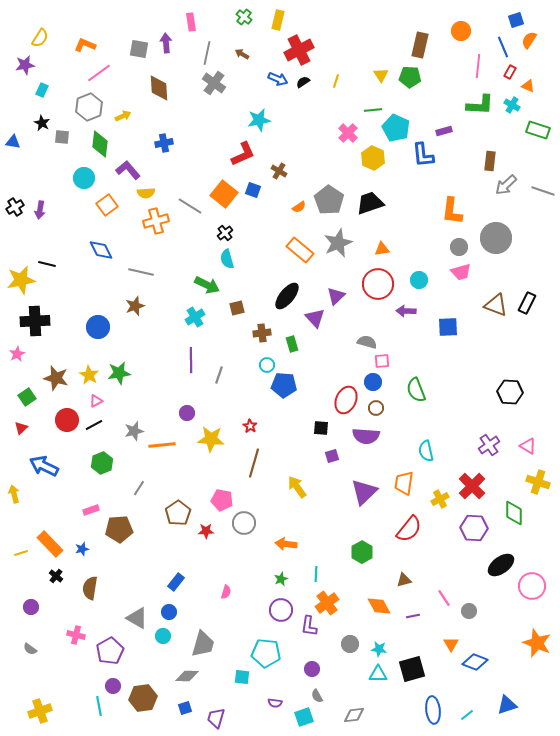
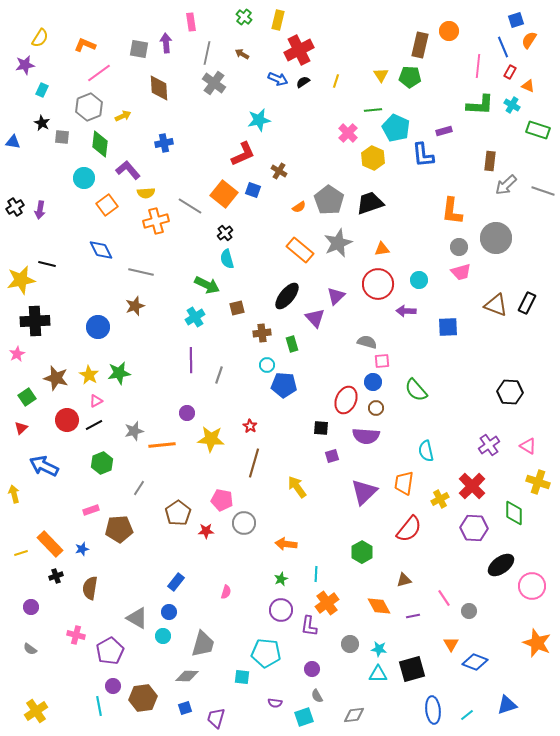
orange circle at (461, 31): moved 12 px left
green semicircle at (416, 390): rotated 20 degrees counterclockwise
black cross at (56, 576): rotated 32 degrees clockwise
yellow cross at (40, 711): moved 4 px left; rotated 15 degrees counterclockwise
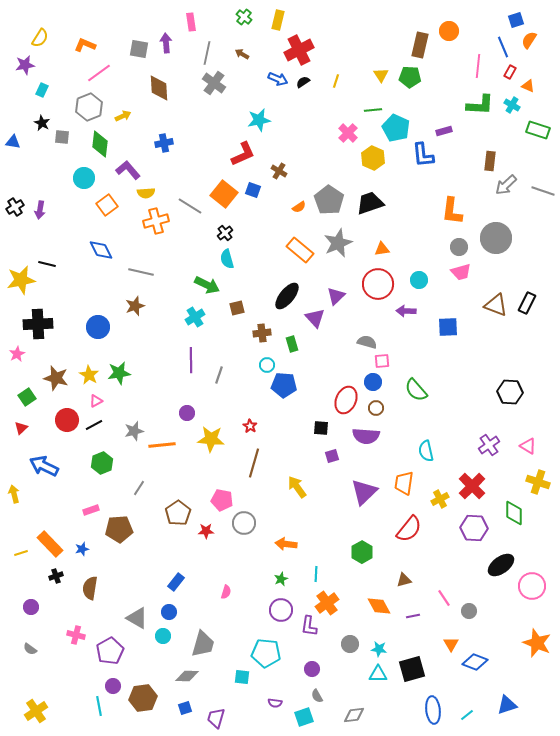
black cross at (35, 321): moved 3 px right, 3 px down
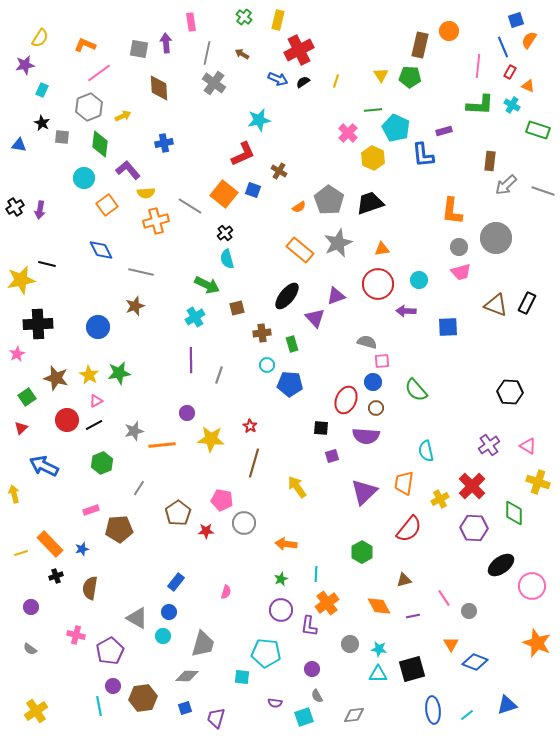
blue triangle at (13, 142): moved 6 px right, 3 px down
purple triangle at (336, 296): rotated 24 degrees clockwise
blue pentagon at (284, 385): moved 6 px right, 1 px up
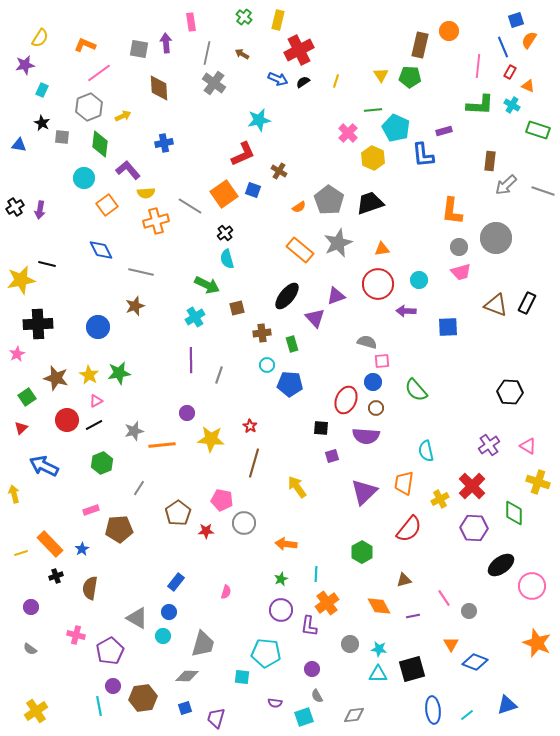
orange square at (224, 194): rotated 16 degrees clockwise
blue star at (82, 549): rotated 16 degrees counterclockwise
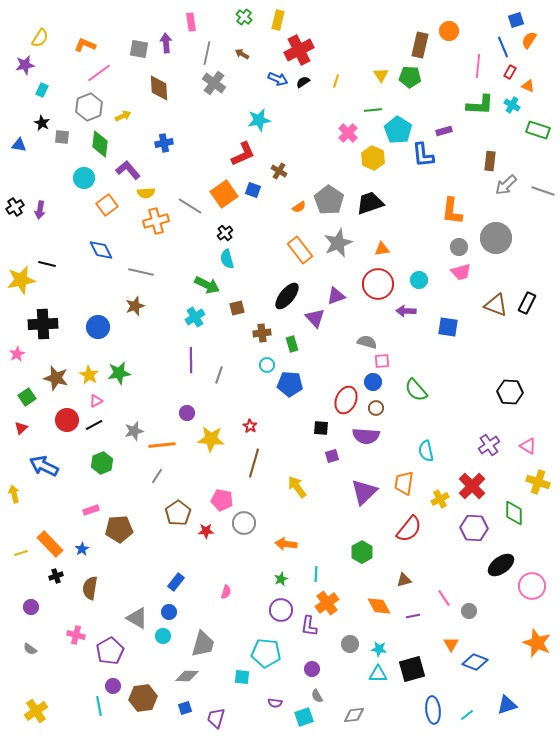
cyan pentagon at (396, 128): moved 2 px right, 2 px down; rotated 8 degrees clockwise
orange rectangle at (300, 250): rotated 12 degrees clockwise
black cross at (38, 324): moved 5 px right
blue square at (448, 327): rotated 10 degrees clockwise
gray line at (139, 488): moved 18 px right, 12 px up
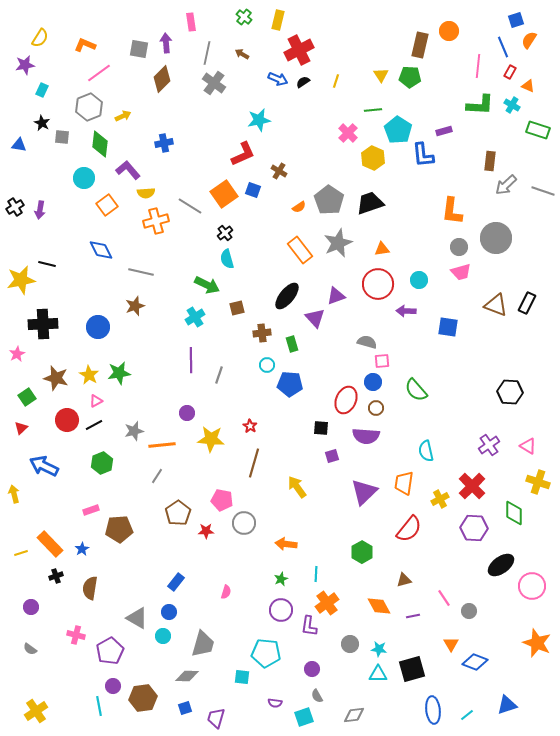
brown diamond at (159, 88): moved 3 px right, 9 px up; rotated 48 degrees clockwise
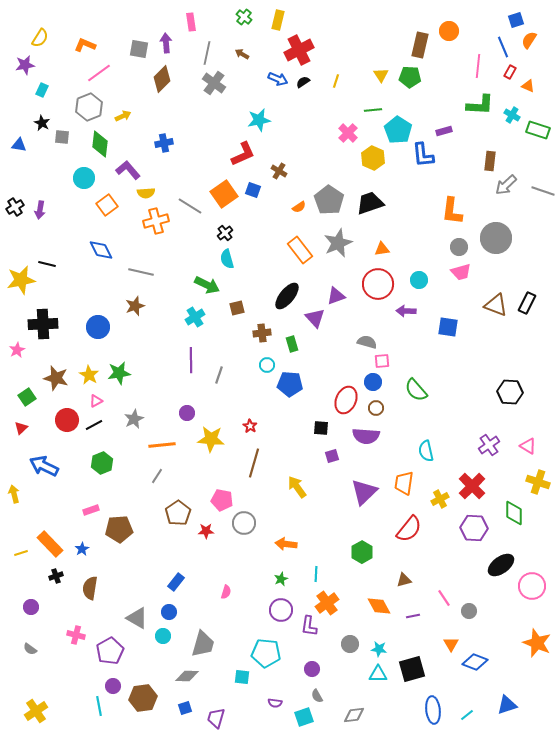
cyan cross at (512, 105): moved 10 px down
pink star at (17, 354): moved 4 px up
gray star at (134, 431): moved 12 px up; rotated 12 degrees counterclockwise
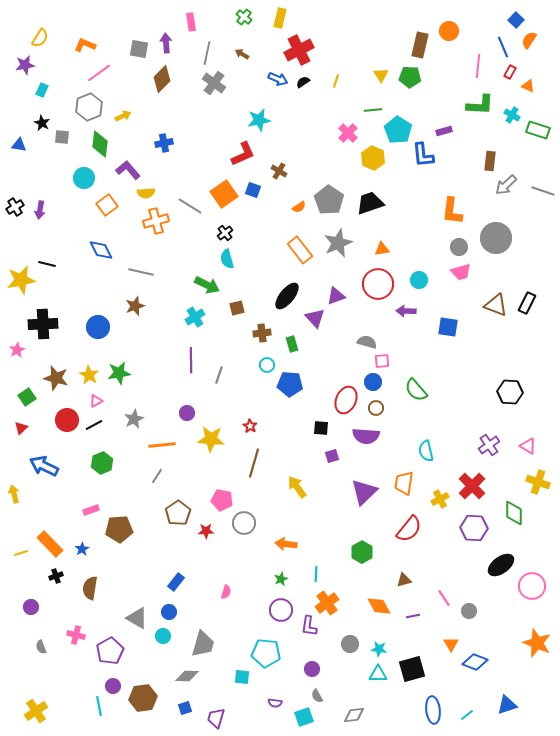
yellow rectangle at (278, 20): moved 2 px right, 2 px up
blue square at (516, 20): rotated 28 degrees counterclockwise
gray semicircle at (30, 649): moved 11 px right, 2 px up; rotated 32 degrees clockwise
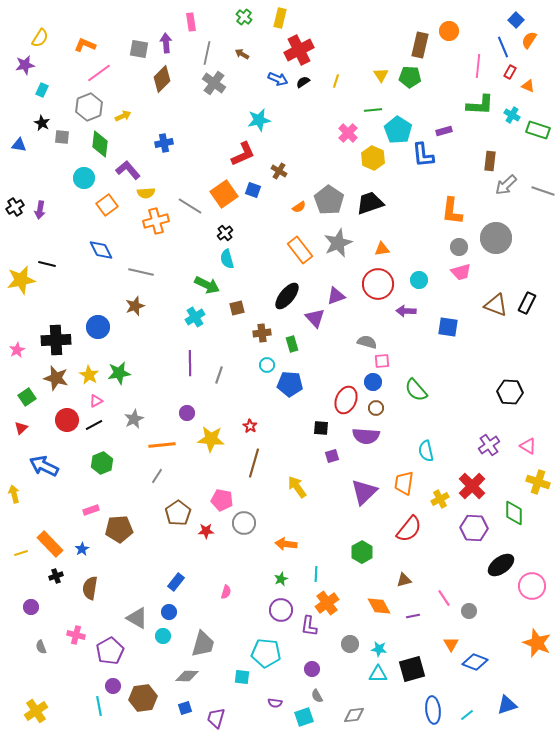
black cross at (43, 324): moved 13 px right, 16 px down
purple line at (191, 360): moved 1 px left, 3 px down
